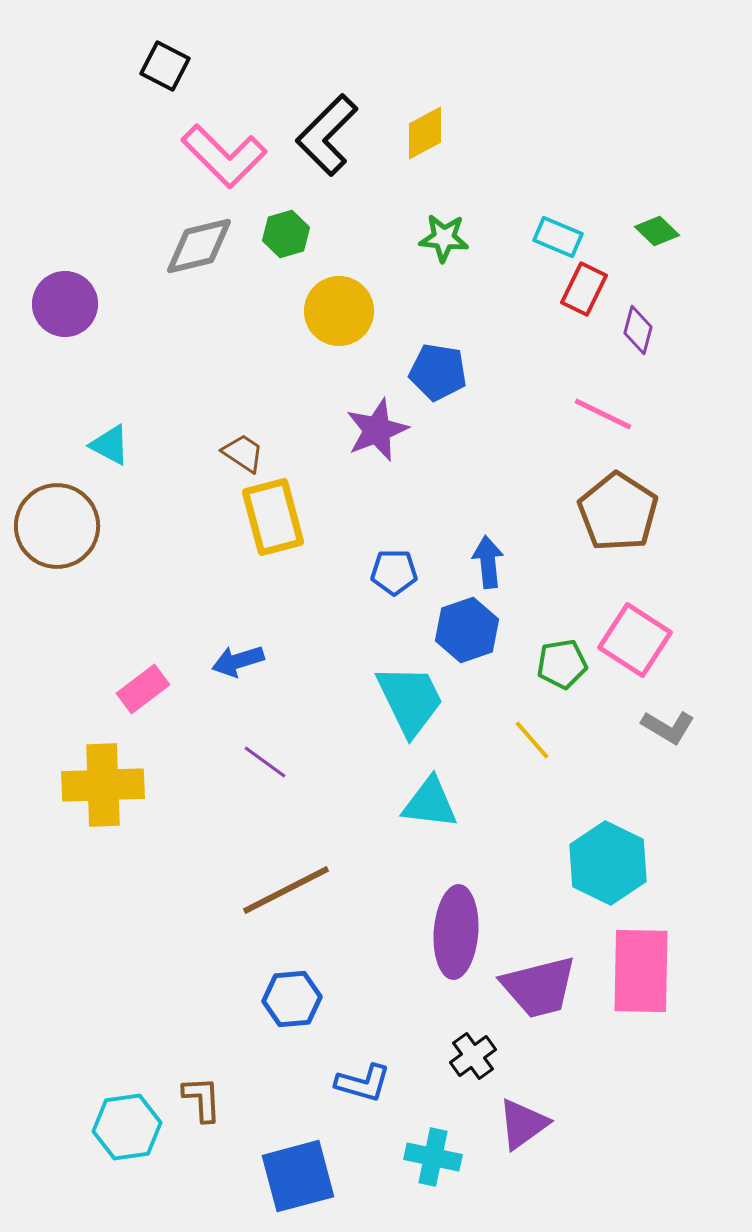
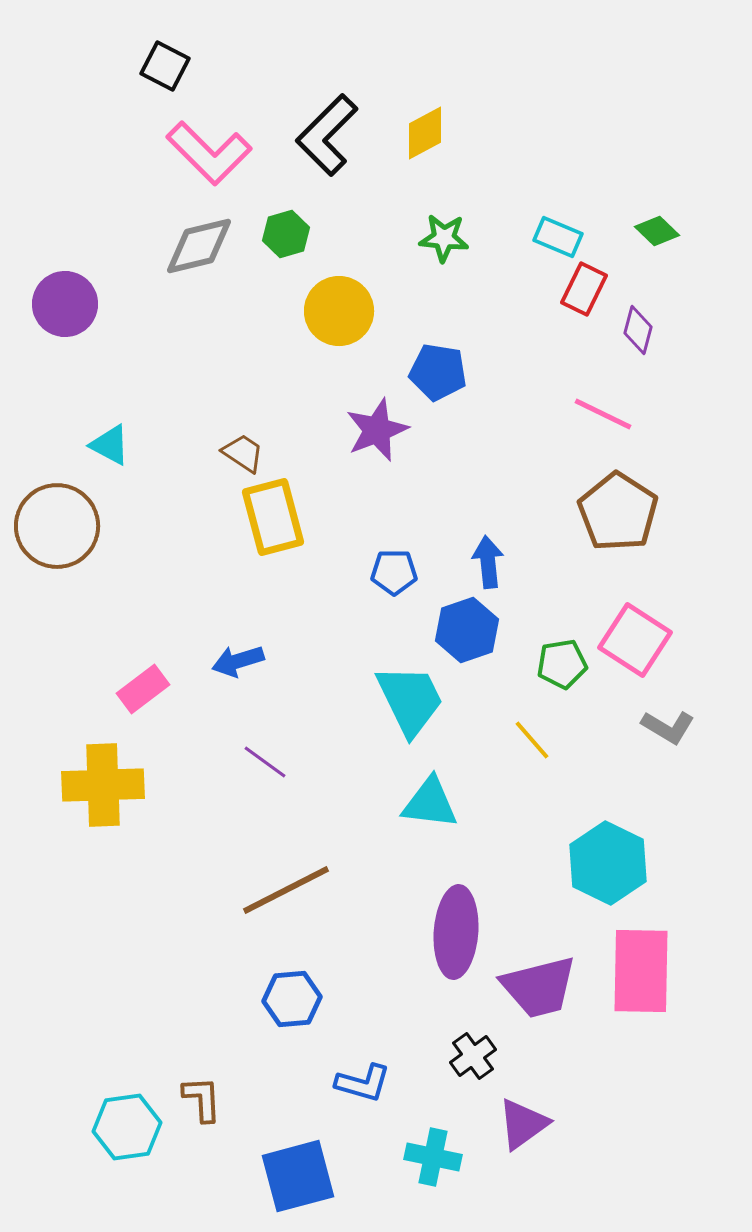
pink L-shape at (224, 156): moved 15 px left, 3 px up
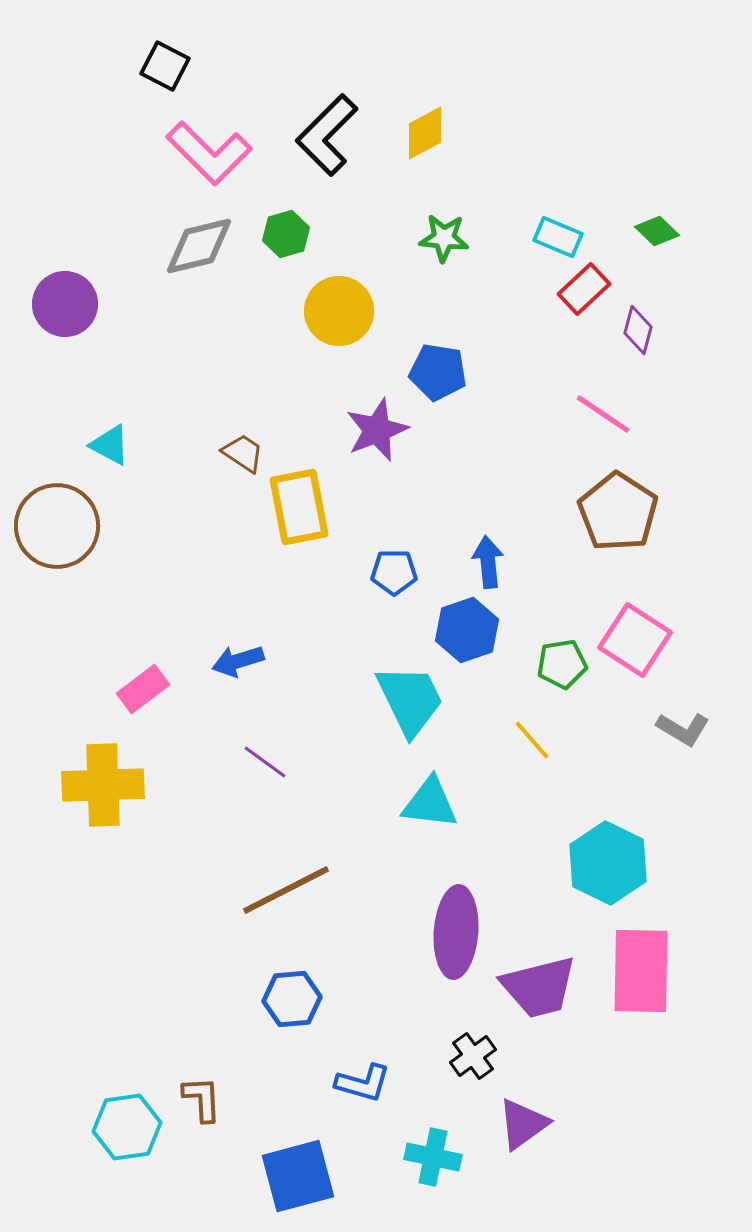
red rectangle at (584, 289): rotated 21 degrees clockwise
pink line at (603, 414): rotated 8 degrees clockwise
yellow rectangle at (273, 517): moved 26 px right, 10 px up; rotated 4 degrees clockwise
gray L-shape at (668, 727): moved 15 px right, 2 px down
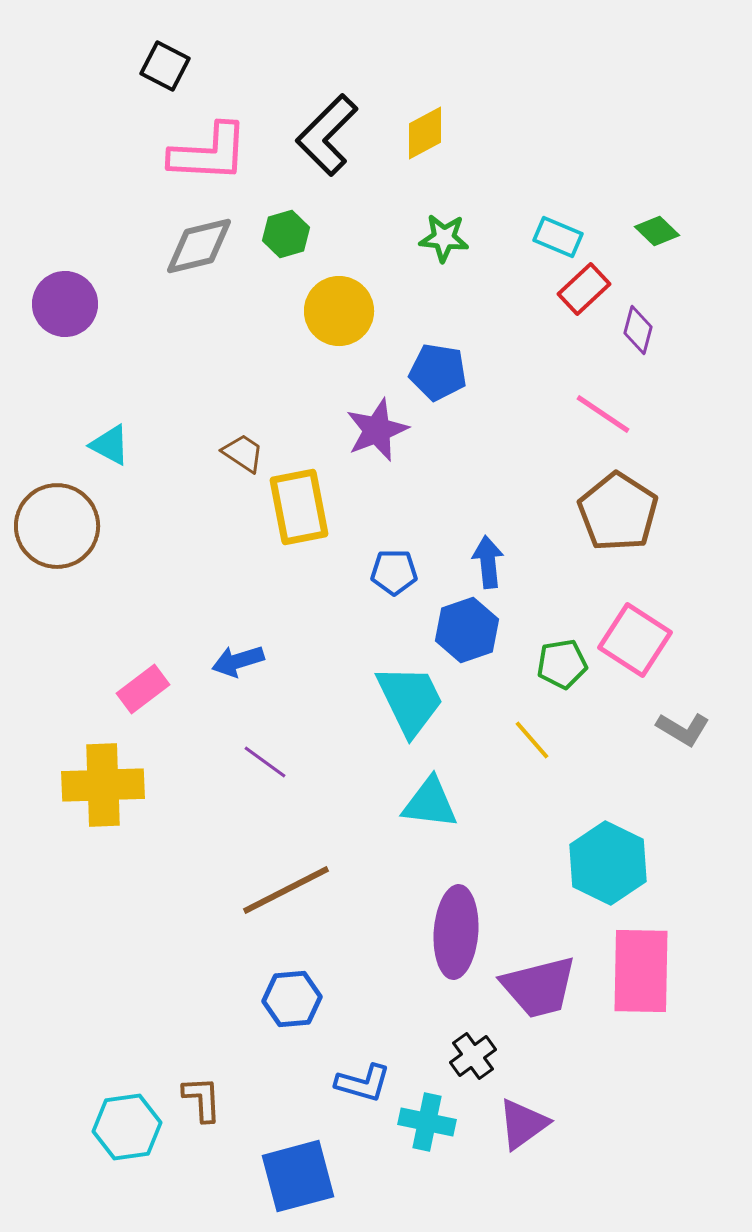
pink L-shape at (209, 153): rotated 42 degrees counterclockwise
cyan cross at (433, 1157): moved 6 px left, 35 px up
